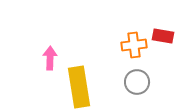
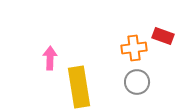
red rectangle: rotated 10 degrees clockwise
orange cross: moved 3 px down
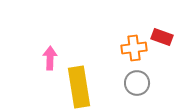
red rectangle: moved 1 px left, 1 px down
gray circle: moved 1 px down
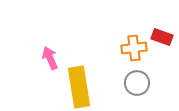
pink arrow: rotated 25 degrees counterclockwise
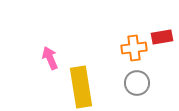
red rectangle: rotated 30 degrees counterclockwise
yellow rectangle: moved 2 px right
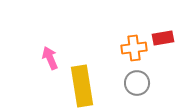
red rectangle: moved 1 px right, 1 px down
yellow rectangle: moved 1 px right, 1 px up
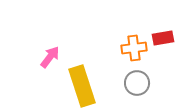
pink arrow: moved 1 px up; rotated 60 degrees clockwise
yellow rectangle: rotated 9 degrees counterclockwise
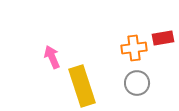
pink arrow: moved 2 px right; rotated 60 degrees counterclockwise
